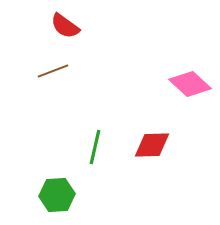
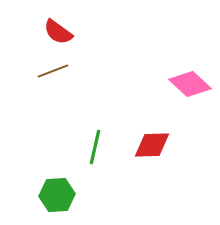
red semicircle: moved 7 px left, 6 px down
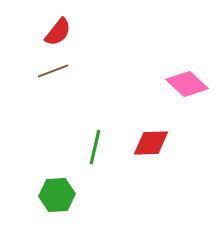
red semicircle: rotated 88 degrees counterclockwise
pink diamond: moved 3 px left
red diamond: moved 1 px left, 2 px up
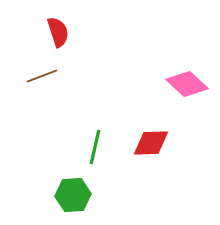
red semicircle: rotated 56 degrees counterclockwise
brown line: moved 11 px left, 5 px down
green hexagon: moved 16 px right
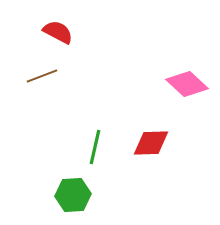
red semicircle: rotated 44 degrees counterclockwise
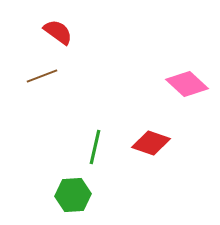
red semicircle: rotated 8 degrees clockwise
red diamond: rotated 21 degrees clockwise
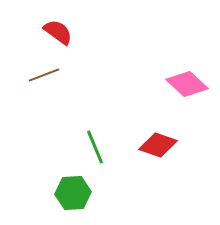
brown line: moved 2 px right, 1 px up
red diamond: moved 7 px right, 2 px down
green line: rotated 36 degrees counterclockwise
green hexagon: moved 2 px up
